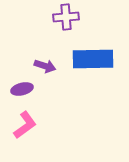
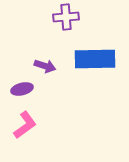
blue rectangle: moved 2 px right
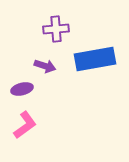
purple cross: moved 10 px left, 12 px down
blue rectangle: rotated 9 degrees counterclockwise
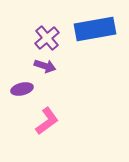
purple cross: moved 9 px left, 9 px down; rotated 35 degrees counterclockwise
blue rectangle: moved 30 px up
pink L-shape: moved 22 px right, 4 px up
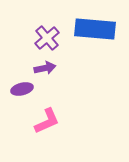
blue rectangle: rotated 15 degrees clockwise
purple arrow: moved 2 px down; rotated 30 degrees counterclockwise
pink L-shape: rotated 12 degrees clockwise
